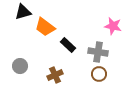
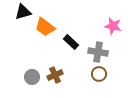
black rectangle: moved 3 px right, 3 px up
gray circle: moved 12 px right, 11 px down
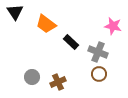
black triangle: moved 8 px left; rotated 48 degrees counterclockwise
orange trapezoid: moved 1 px right, 3 px up
gray cross: rotated 12 degrees clockwise
brown cross: moved 3 px right, 7 px down
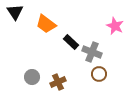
pink star: moved 2 px right; rotated 12 degrees clockwise
gray cross: moved 6 px left
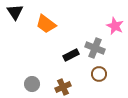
black rectangle: moved 13 px down; rotated 70 degrees counterclockwise
gray cross: moved 3 px right, 4 px up
gray circle: moved 7 px down
brown cross: moved 5 px right, 5 px down
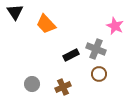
orange trapezoid: rotated 10 degrees clockwise
gray cross: moved 1 px right, 1 px down
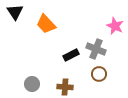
brown cross: moved 2 px right; rotated 28 degrees clockwise
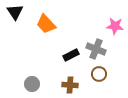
pink star: rotated 18 degrees counterclockwise
brown cross: moved 5 px right, 2 px up
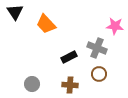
gray cross: moved 1 px right, 1 px up
black rectangle: moved 2 px left, 2 px down
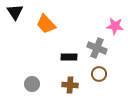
black rectangle: rotated 28 degrees clockwise
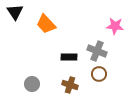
gray cross: moved 3 px down
brown cross: rotated 14 degrees clockwise
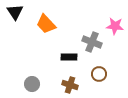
gray cross: moved 5 px left, 9 px up
